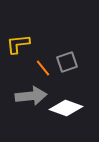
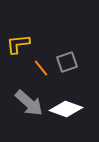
orange line: moved 2 px left
gray arrow: moved 2 px left, 7 px down; rotated 48 degrees clockwise
white diamond: moved 1 px down
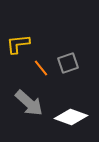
gray square: moved 1 px right, 1 px down
white diamond: moved 5 px right, 8 px down
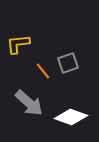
orange line: moved 2 px right, 3 px down
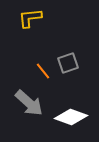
yellow L-shape: moved 12 px right, 26 px up
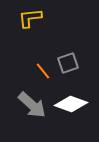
gray arrow: moved 3 px right, 2 px down
white diamond: moved 13 px up
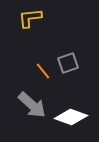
white diamond: moved 13 px down
